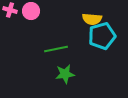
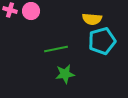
cyan pentagon: moved 5 px down
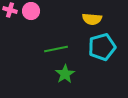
cyan pentagon: moved 6 px down
green star: rotated 24 degrees counterclockwise
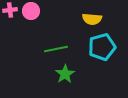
pink cross: rotated 24 degrees counterclockwise
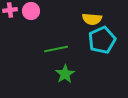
cyan pentagon: moved 7 px up; rotated 8 degrees counterclockwise
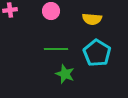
pink circle: moved 20 px right
cyan pentagon: moved 5 px left, 13 px down; rotated 16 degrees counterclockwise
green line: rotated 10 degrees clockwise
green star: rotated 18 degrees counterclockwise
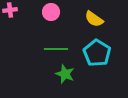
pink circle: moved 1 px down
yellow semicircle: moved 2 px right; rotated 30 degrees clockwise
